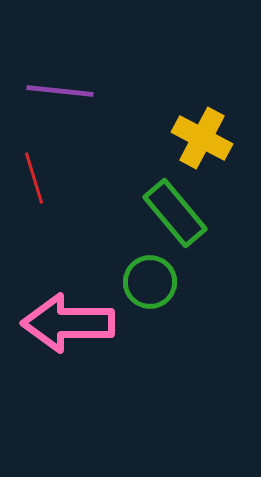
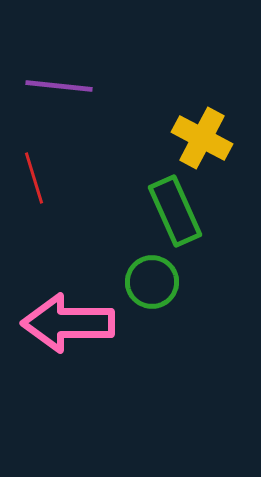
purple line: moved 1 px left, 5 px up
green rectangle: moved 2 px up; rotated 16 degrees clockwise
green circle: moved 2 px right
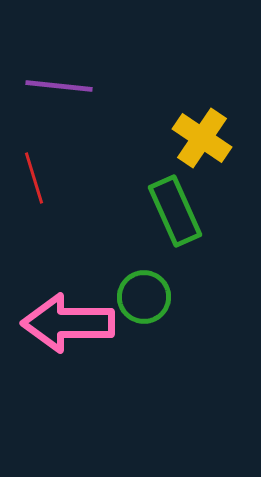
yellow cross: rotated 6 degrees clockwise
green circle: moved 8 px left, 15 px down
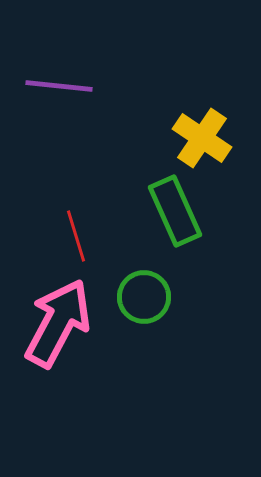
red line: moved 42 px right, 58 px down
pink arrow: moved 10 px left; rotated 118 degrees clockwise
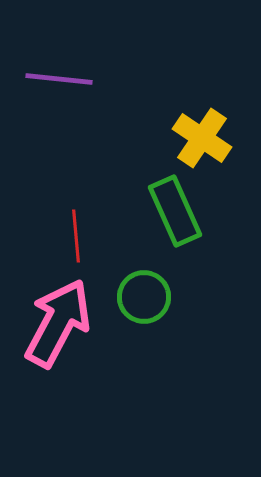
purple line: moved 7 px up
red line: rotated 12 degrees clockwise
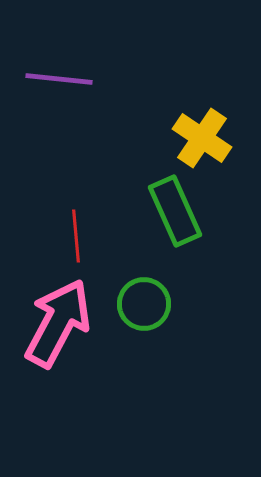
green circle: moved 7 px down
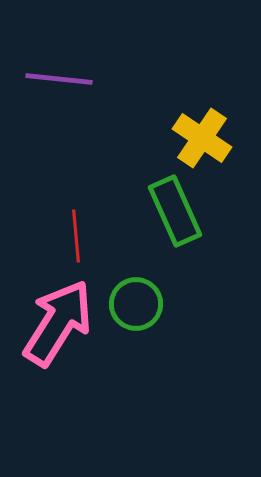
green circle: moved 8 px left
pink arrow: rotated 4 degrees clockwise
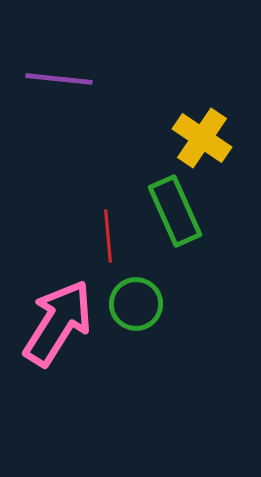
red line: moved 32 px right
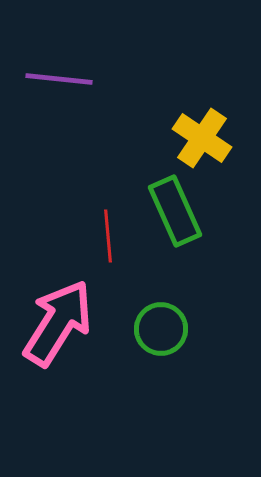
green circle: moved 25 px right, 25 px down
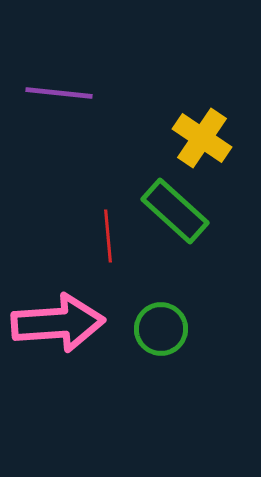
purple line: moved 14 px down
green rectangle: rotated 24 degrees counterclockwise
pink arrow: rotated 54 degrees clockwise
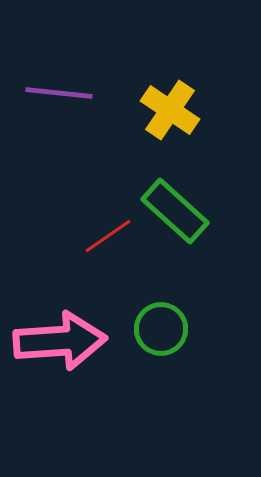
yellow cross: moved 32 px left, 28 px up
red line: rotated 60 degrees clockwise
pink arrow: moved 2 px right, 18 px down
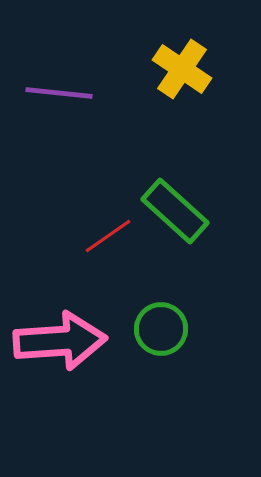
yellow cross: moved 12 px right, 41 px up
